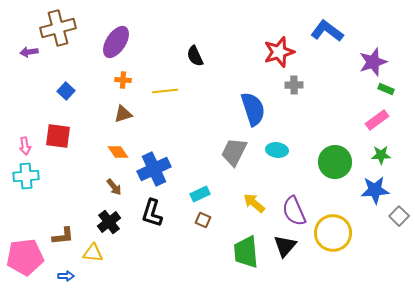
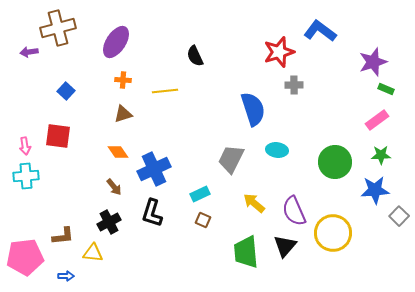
blue L-shape: moved 7 px left
gray trapezoid: moved 3 px left, 7 px down
black cross: rotated 10 degrees clockwise
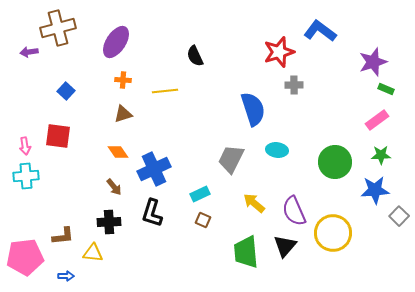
black cross: rotated 25 degrees clockwise
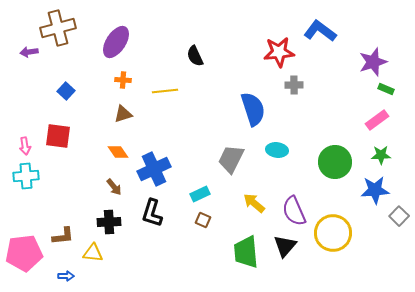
red star: rotated 12 degrees clockwise
pink pentagon: moved 1 px left, 4 px up
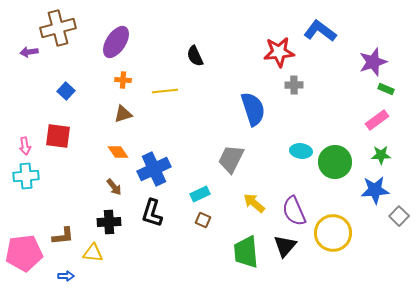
cyan ellipse: moved 24 px right, 1 px down
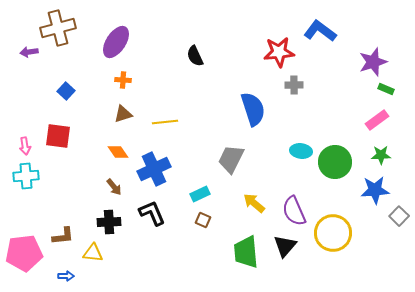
yellow line: moved 31 px down
black L-shape: rotated 140 degrees clockwise
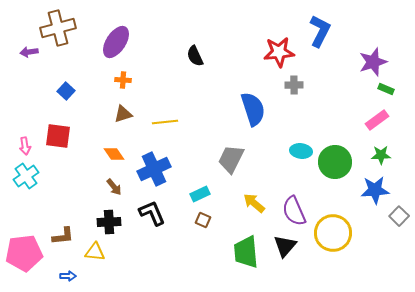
blue L-shape: rotated 80 degrees clockwise
orange diamond: moved 4 px left, 2 px down
cyan cross: rotated 30 degrees counterclockwise
yellow triangle: moved 2 px right, 1 px up
blue arrow: moved 2 px right
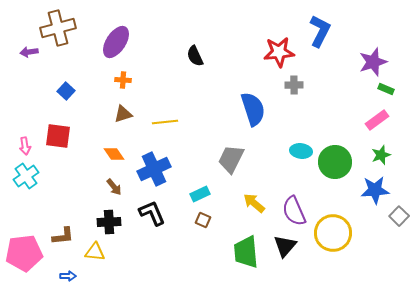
green star: rotated 18 degrees counterclockwise
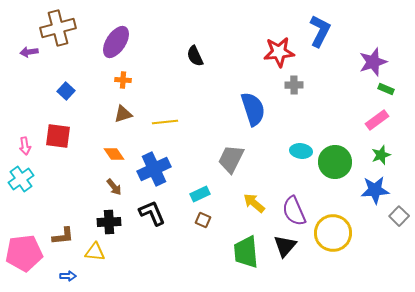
cyan cross: moved 5 px left, 3 px down
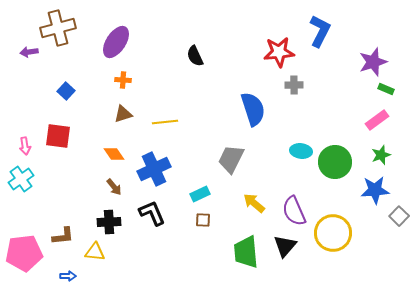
brown square: rotated 21 degrees counterclockwise
